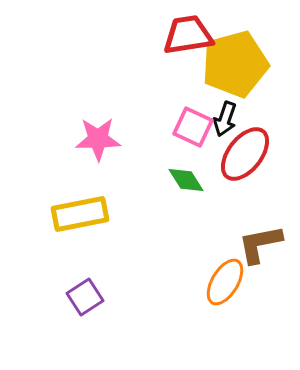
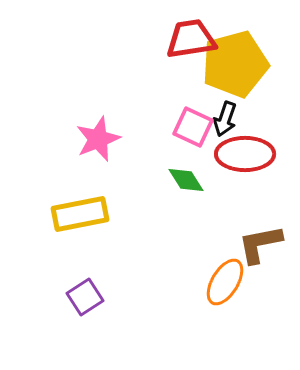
red trapezoid: moved 3 px right, 4 px down
pink star: rotated 21 degrees counterclockwise
red ellipse: rotated 52 degrees clockwise
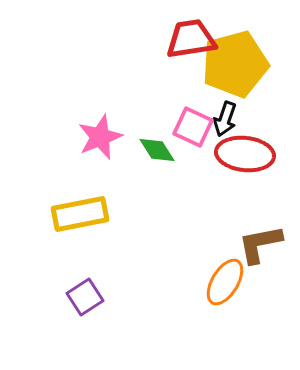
pink star: moved 2 px right, 2 px up
red ellipse: rotated 6 degrees clockwise
green diamond: moved 29 px left, 30 px up
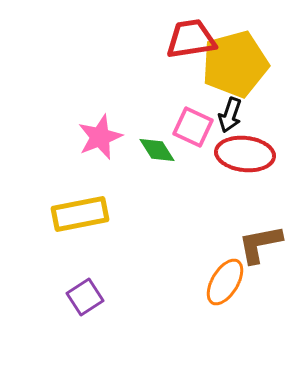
black arrow: moved 5 px right, 4 px up
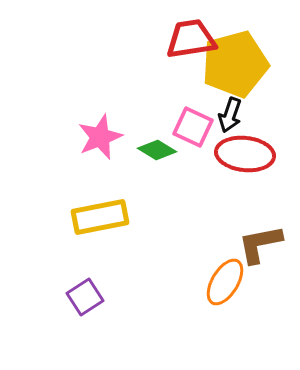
green diamond: rotated 27 degrees counterclockwise
yellow rectangle: moved 20 px right, 3 px down
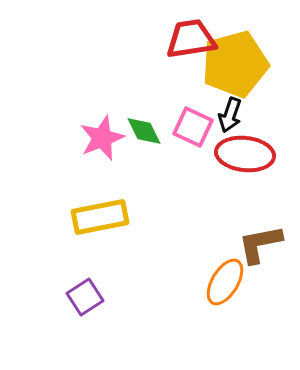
pink star: moved 2 px right, 1 px down
green diamond: moved 13 px left, 19 px up; rotated 33 degrees clockwise
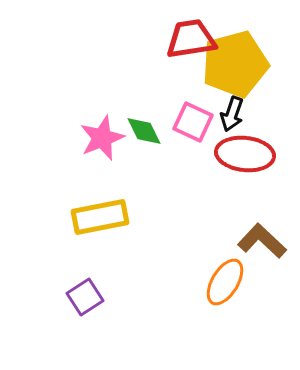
black arrow: moved 2 px right, 1 px up
pink square: moved 5 px up
brown L-shape: moved 2 px right, 3 px up; rotated 54 degrees clockwise
